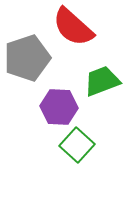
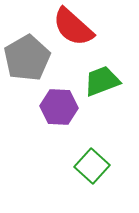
gray pentagon: rotated 12 degrees counterclockwise
green square: moved 15 px right, 21 px down
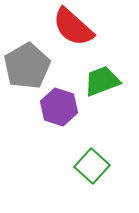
gray pentagon: moved 8 px down
purple hexagon: rotated 15 degrees clockwise
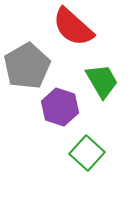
green trapezoid: rotated 81 degrees clockwise
purple hexagon: moved 1 px right
green square: moved 5 px left, 13 px up
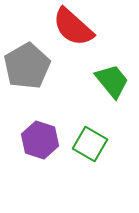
green trapezoid: moved 10 px right; rotated 9 degrees counterclockwise
purple hexagon: moved 20 px left, 33 px down
green square: moved 3 px right, 9 px up; rotated 12 degrees counterclockwise
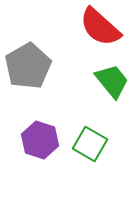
red semicircle: moved 27 px right
gray pentagon: moved 1 px right
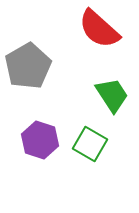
red semicircle: moved 1 px left, 2 px down
green trapezoid: moved 14 px down; rotated 6 degrees clockwise
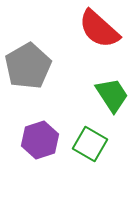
purple hexagon: rotated 24 degrees clockwise
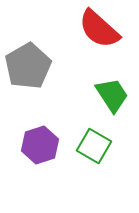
purple hexagon: moved 5 px down
green square: moved 4 px right, 2 px down
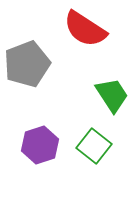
red semicircle: moved 14 px left; rotated 9 degrees counterclockwise
gray pentagon: moved 1 px left, 2 px up; rotated 9 degrees clockwise
green square: rotated 8 degrees clockwise
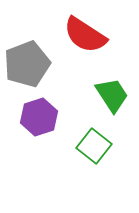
red semicircle: moved 6 px down
purple hexagon: moved 1 px left, 28 px up
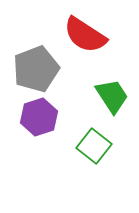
gray pentagon: moved 9 px right, 5 px down
green trapezoid: moved 1 px down
